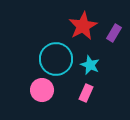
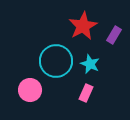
purple rectangle: moved 2 px down
cyan circle: moved 2 px down
cyan star: moved 1 px up
pink circle: moved 12 px left
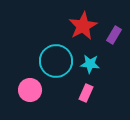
cyan star: rotated 18 degrees counterclockwise
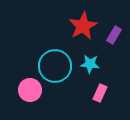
cyan circle: moved 1 px left, 5 px down
pink rectangle: moved 14 px right
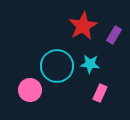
cyan circle: moved 2 px right
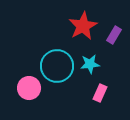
cyan star: rotated 12 degrees counterclockwise
pink circle: moved 1 px left, 2 px up
